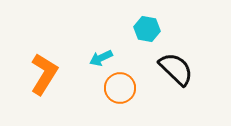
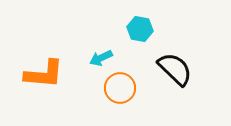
cyan hexagon: moved 7 px left
black semicircle: moved 1 px left
orange L-shape: rotated 63 degrees clockwise
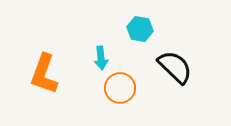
cyan arrow: rotated 70 degrees counterclockwise
black semicircle: moved 2 px up
orange L-shape: rotated 105 degrees clockwise
